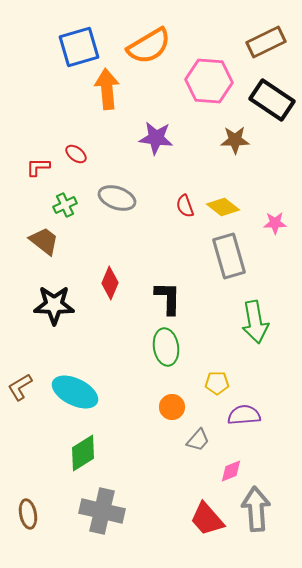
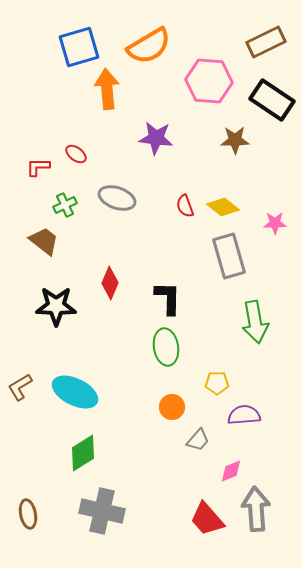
black star: moved 2 px right, 1 px down
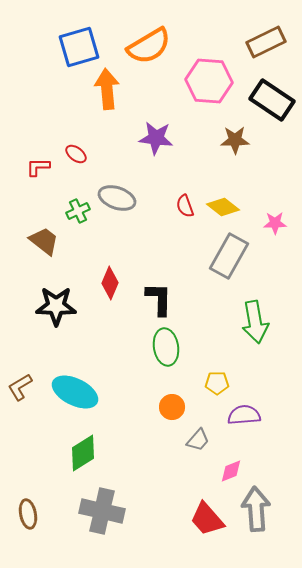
green cross: moved 13 px right, 6 px down
gray rectangle: rotated 45 degrees clockwise
black L-shape: moved 9 px left, 1 px down
